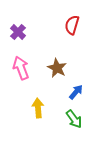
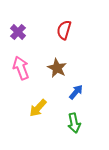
red semicircle: moved 8 px left, 5 px down
yellow arrow: rotated 132 degrees counterclockwise
green arrow: moved 4 px down; rotated 24 degrees clockwise
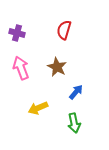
purple cross: moved 1 px left, 1 px down; rotated 28 degrees counterclockwise
brown star: moved 1 px up
yellow arrow: rotated 24 degrees clockwise
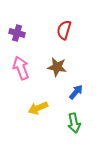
brown star: rotated 18 degrees counterclockwise
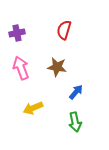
purple cross: rotated 28 degrees counterclockwise
yellow arrow: moved 5 px left
green arrow: moved 1 px right, 1 px up
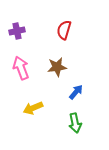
purple cross: moved 2 px up
brown star: rotated 18 degrees counterclockwise
green arrow: moved 1 px down
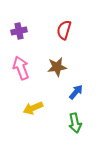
purple cross: moved 2 px right
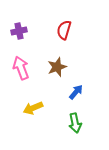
brown star: rotated 12 degrees counterclockwise
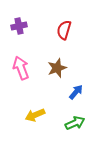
purple cross: moved 5 px up
brown star: moved 1 px down
yellow arrow: moved 2 px right, 7 px down
green arrow: rotated 102 degrees counterclockwise
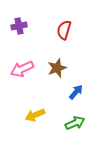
pink arrow: moved 1 px right, 1 px down; rotated 95 degrees counterclockwise
